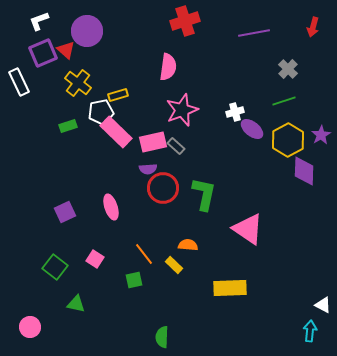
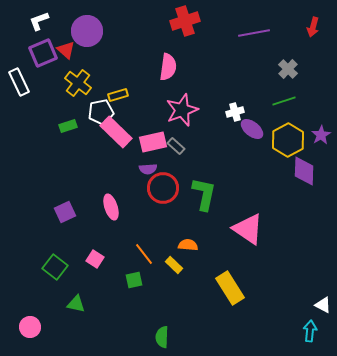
yellow rectangle at (230, 288): rotated 60 degrees clockwise
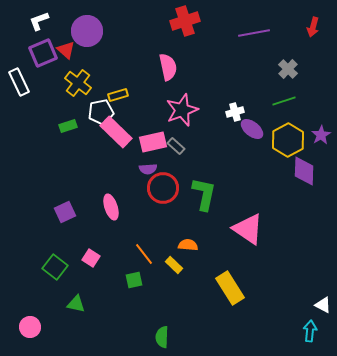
pink semicircle at (168, 67): rotated 20 degrees counterclockwise
pink square at (95, 259): moved 4 px left, 1 px up
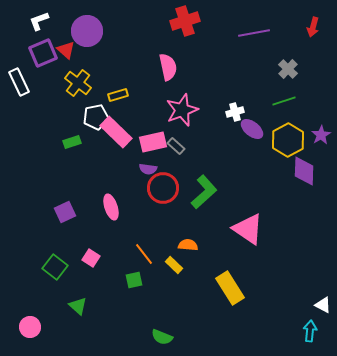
white pentagon at (101, 112): moved 5 px left, 5 px down
green rectangle at (68, 126): moved 4 px right, 16 px down
purple semicircle at (148, 169): rotated 12 degrees clockwise
green L-shape at (204, 194): moved 2 px up; rotated 36 degrees clockwise
green triangle at (76, 304): moved 2 px right, 2 px down; rotated 30 degrees clockwise
green semicircle at (162, 337): rotated 70 degrees counterclockwise
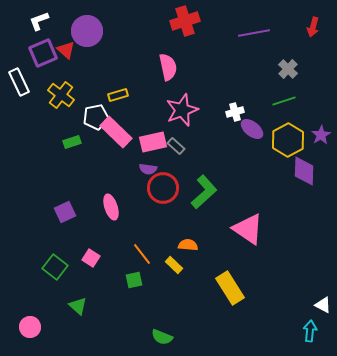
yellow cross at (78, 83): moved 17 px left, 12 px down
orange line at (144, 254): moved 2 px left
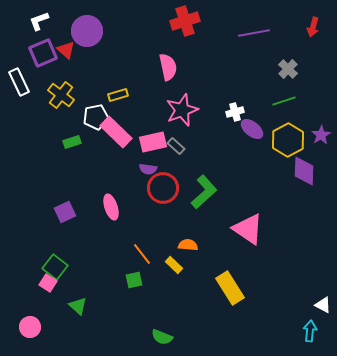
pink square at (91, 258): moved 43 px left, 25 px down
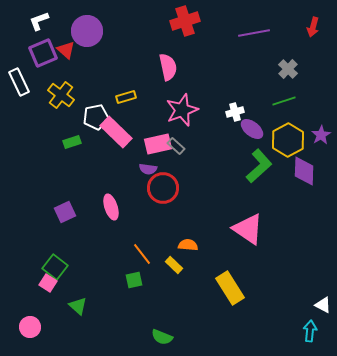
yellow rectangle at (118, 95): moved 8 px right, 2 px down
pink rectangle at (153, 142): moved 5 px right, 2 px down
green L-shape at (204, 192): moved 55 px right, 26 px up
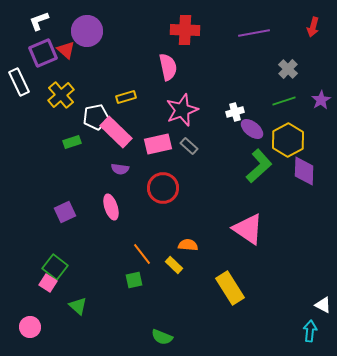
red cross at (185, 21): moved 9 px down; rotated 20 degrees clockwise
yellow cross at (61, 95): rotated 12 degrees clockwise
purple star at (321, 135): moved 35 px up
gray rectangle at (176, 146): moved 13 px right
purple semicircle at (148, 169): moved 28 px left
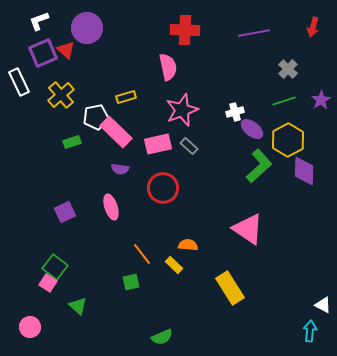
purple circle at (87, 31): moved 3 px up
green square at (134, 280): moved 3 px left, 2 px down
green semicircle at (162, 337): rotated 45 degrees counterclockwise
